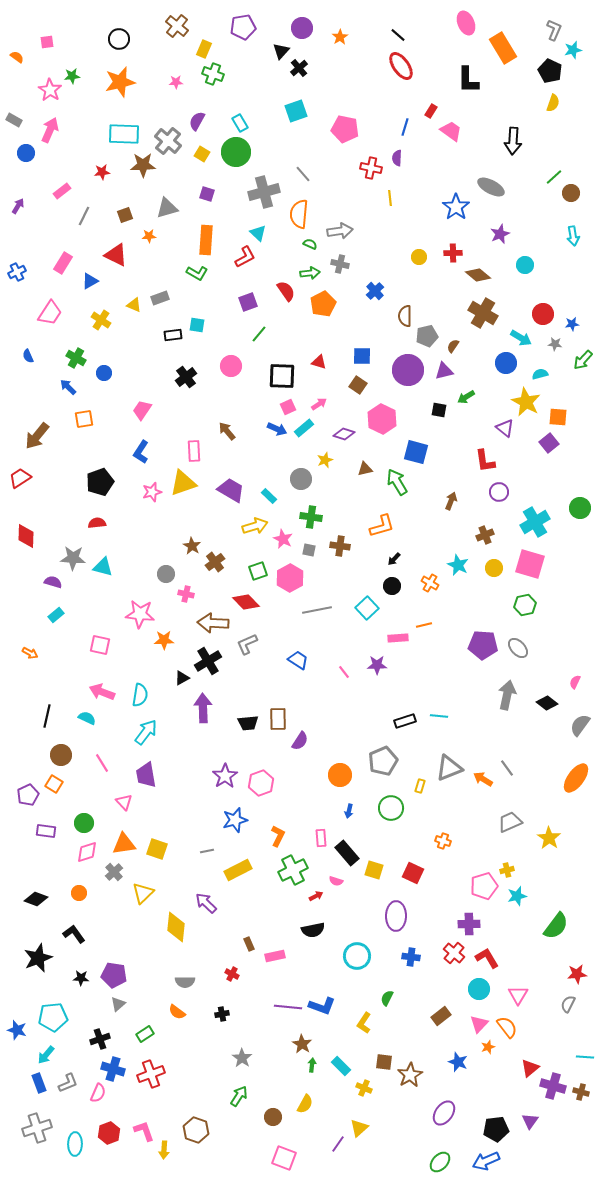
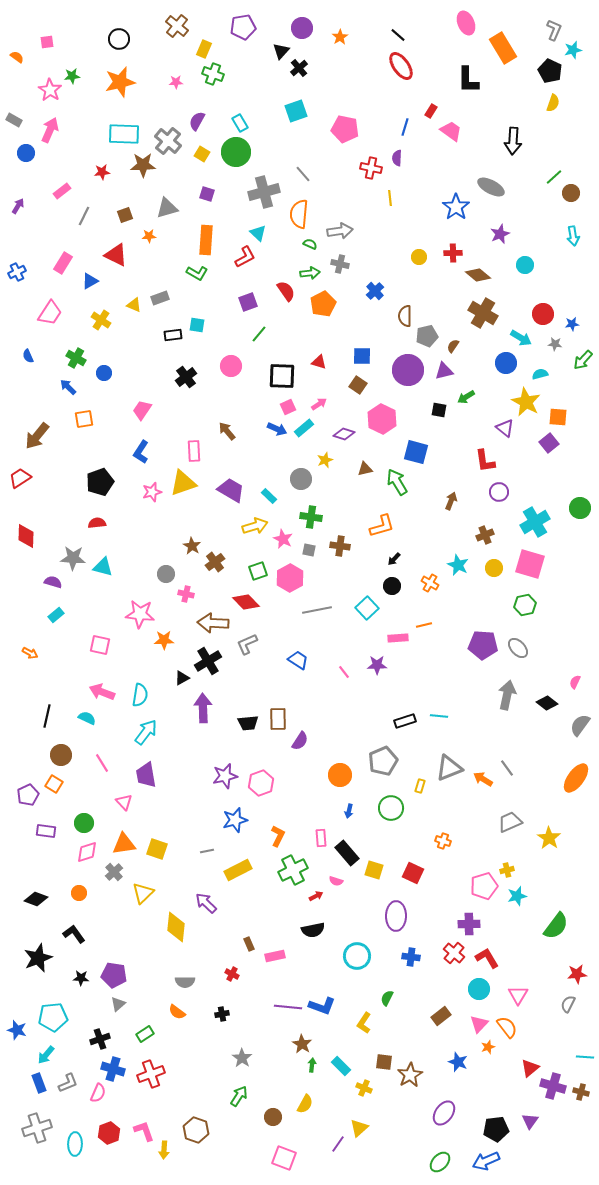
purple star at (225, 776): rotated 20 degrees clockwise
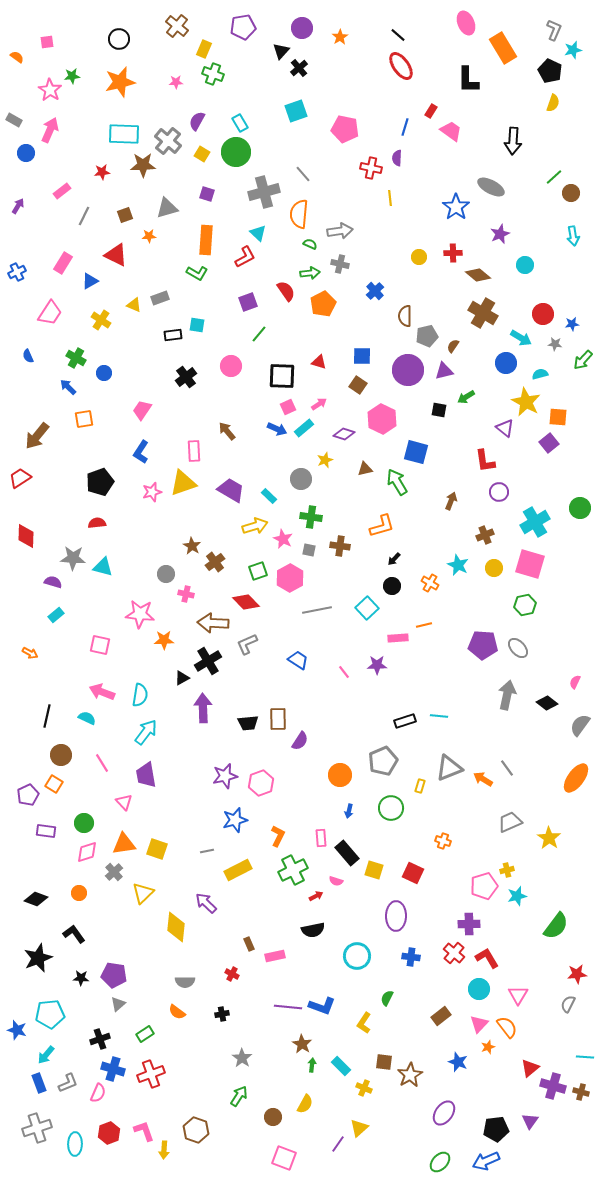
cyan pentagon at (53, 1017): moved 3 px left, 3 px up
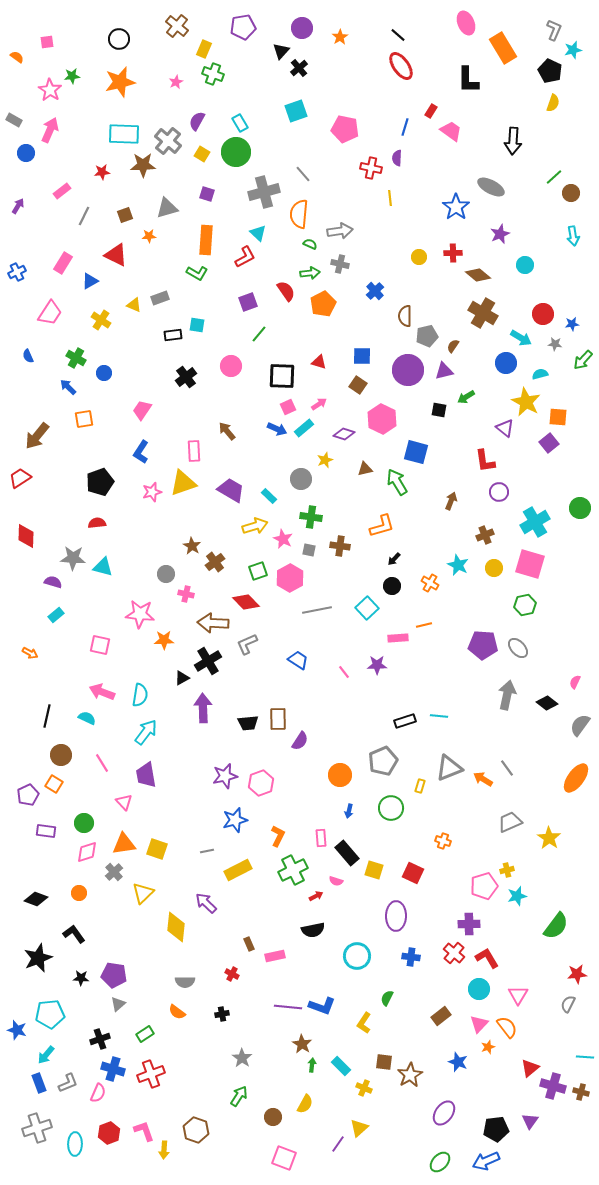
pink star at (176, 82): rotated 24 degrees counterclockwise
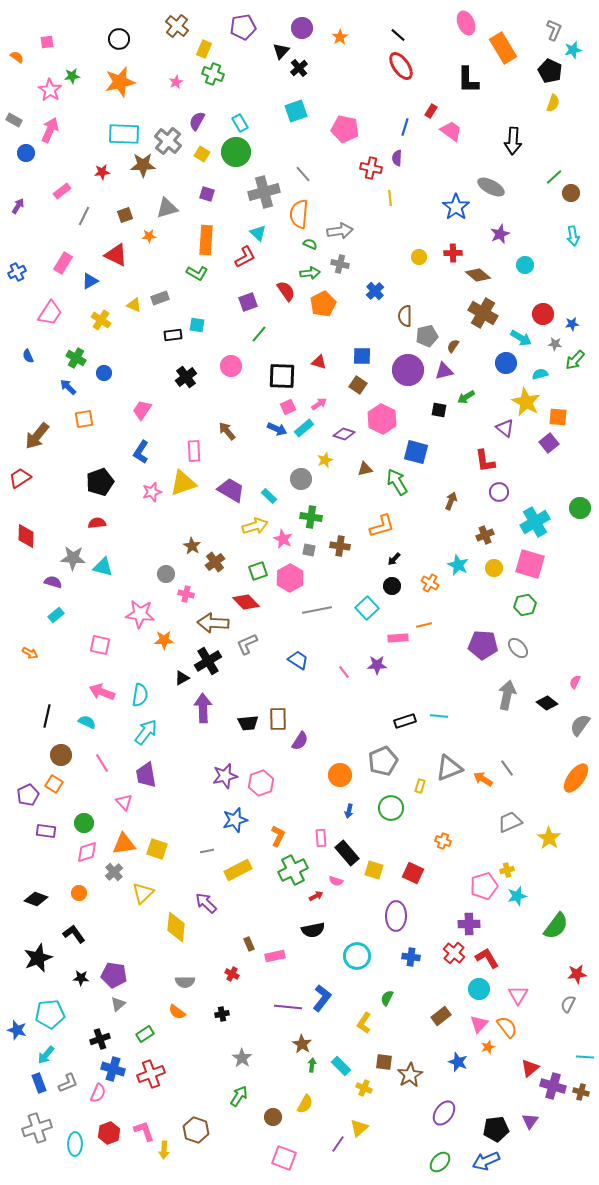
green arrow at (583, 360): moved 8 px left
cyan semicircle at (87, 718): moved 4 px down
blue L-shape at (322, 1006): moved 8 px up; rotated 72 degrees counterclockwise
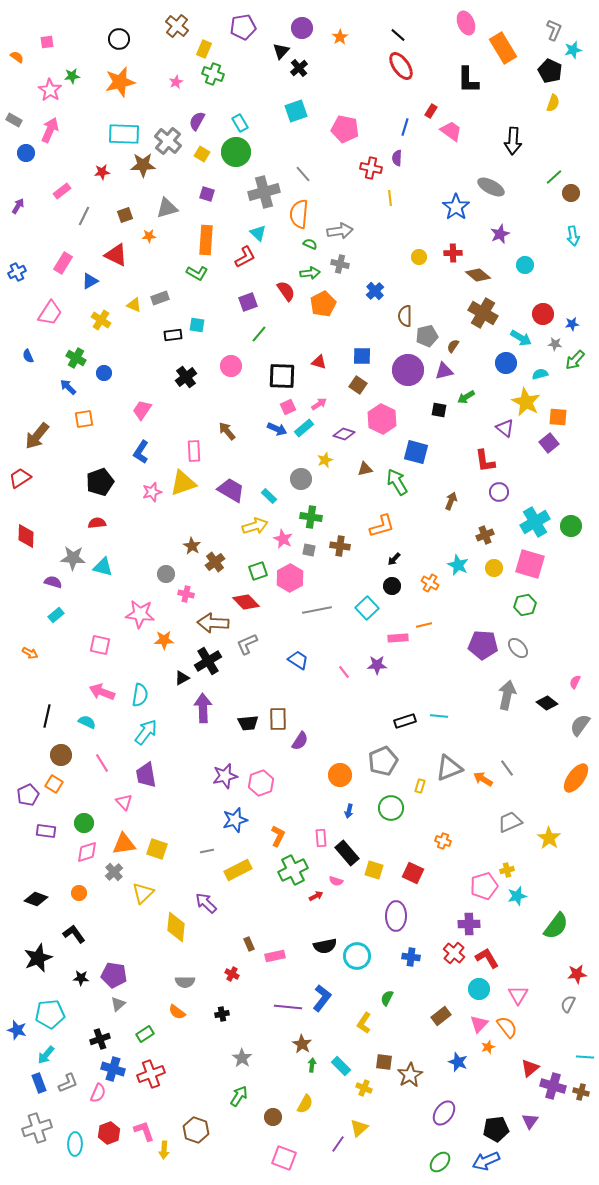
green circle at (580, 508): moved 9 px left, 18 px down
black semicircle at (313, 930): moved 12 px right, 16 px down
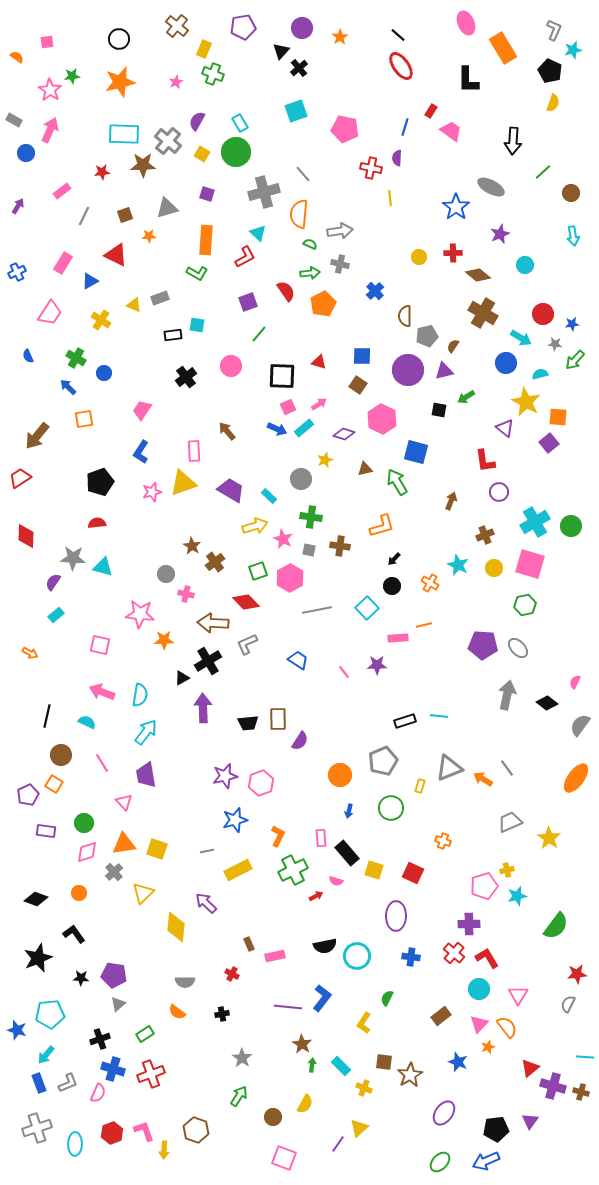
green line at (554, 177): moved 11 px left, 5 px up
purple semicircle at (53, 582): rotated 72 degrees counterclockwise
red hexagon at (109, 1133): moved 3 px right
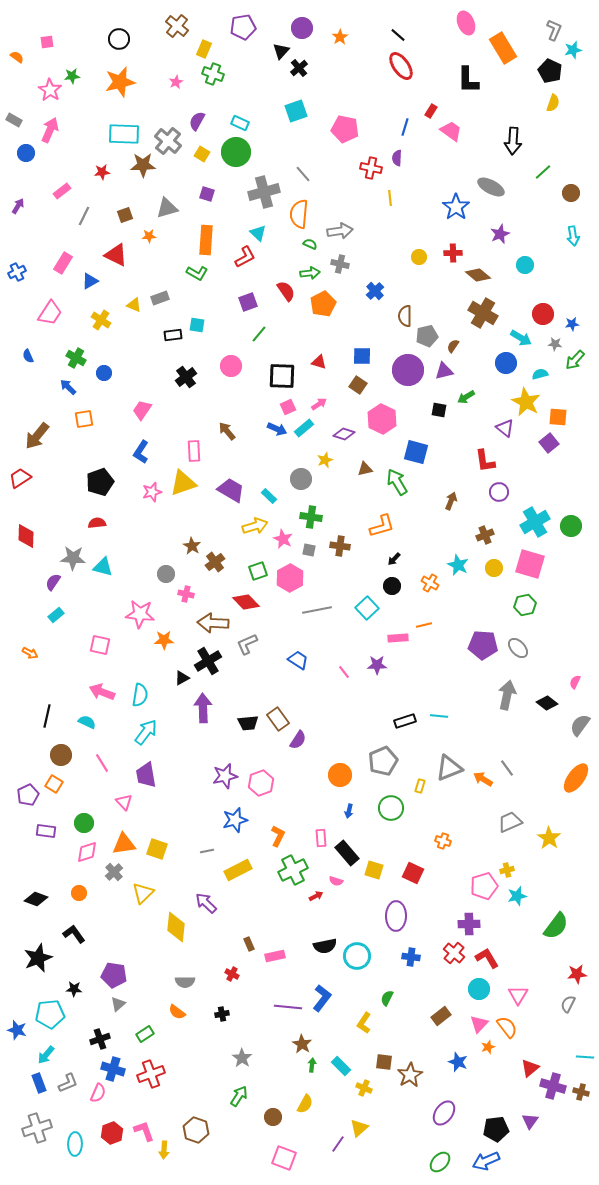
cyan rectangle at (240, 123): rotated 36 degrees counterclockwise
brown rectangle at (278, 719): rotated 35 degrees counterclockwise
purple semicircle at (300, 741): moved 2 px left, 1 px up
black star at (81, 978): moved 7 px left, 11 px down
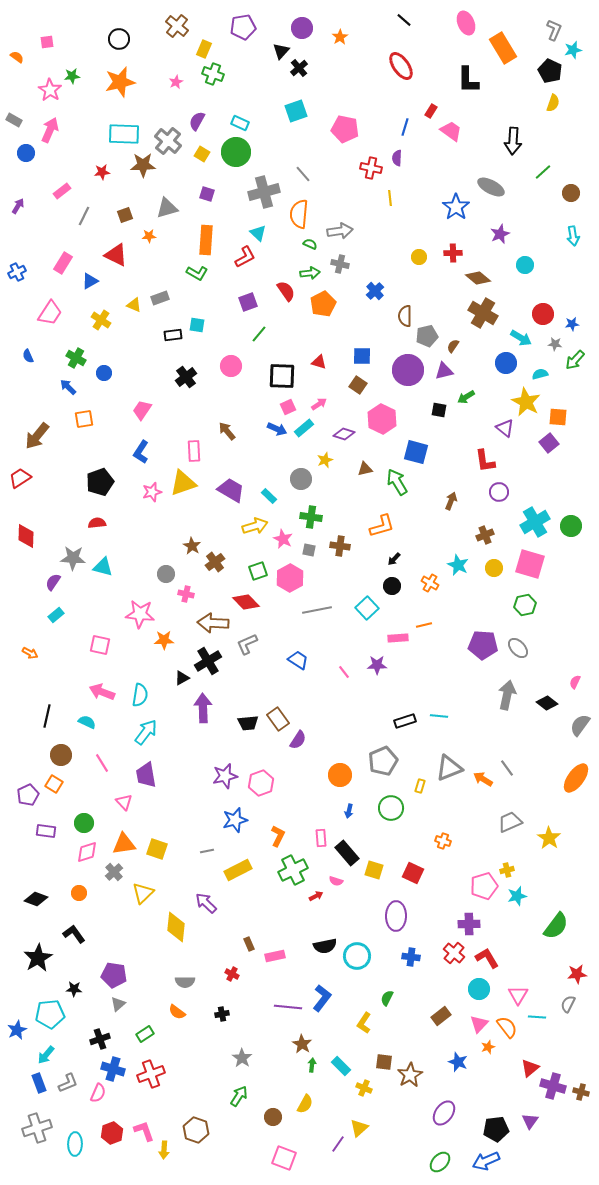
black line at (398, 35): moved 6 px right, 15 px up
brown diamond at (478, 275): moved 3 px down
black star at (38, 958): rotated 8 degrees counterclockwise
blue star at (17, 1030): rotated 30 degrees clockwise
cyan line at (585, 1057): moved 48 px left, 40 px up
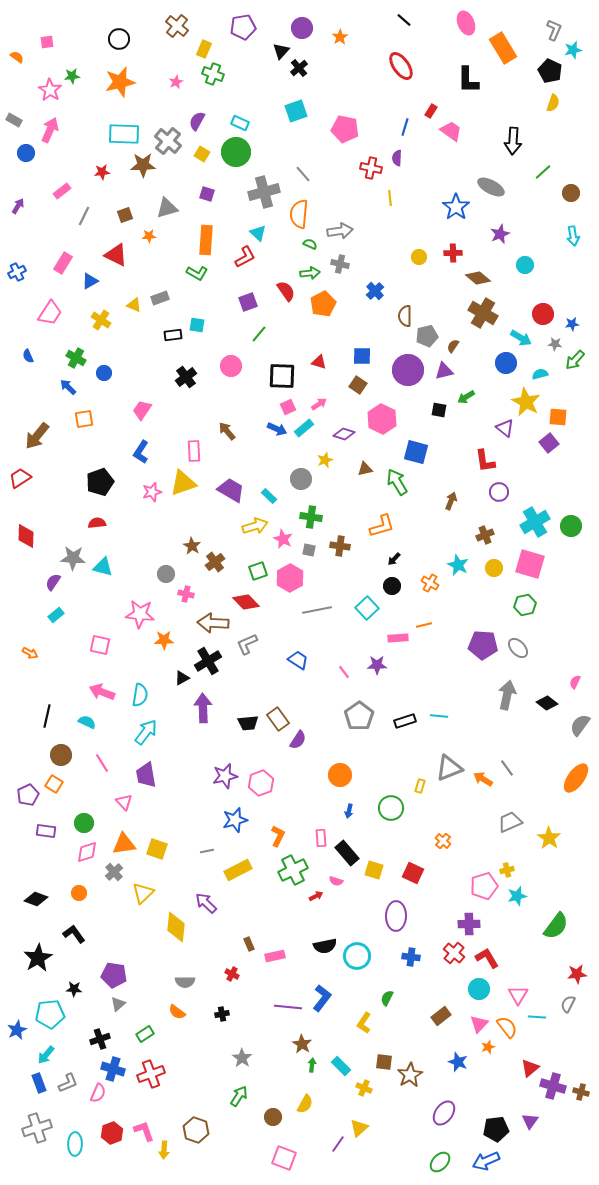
gray pentagon at (383, 761): moved 24 px left, 45 px up; rotated 12 degrees counterclockwise
orange cross at (443, 841): rotated 21 degrees clockwise
